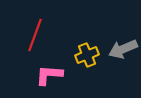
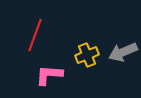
gray arrow: moved 3 px down
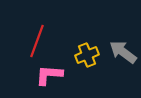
red line: moved 2 px right, 6 px down
gray arrow: rotated 60 degrees clockwise
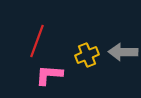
gray arrow: rotated 36 degrees counterclockwise
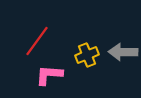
red line: rotated 16 degrees clockwise
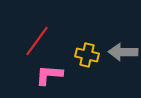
yellow cross: rotated 35 degrees clockwise
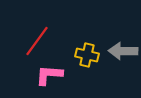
gray arrow: moved 1 px up
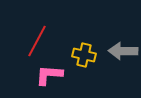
red line: rotated 8 degrees counterclockwise
yellow cross: moved 3 px left
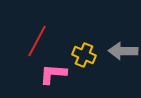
yellow cross: rotated 10 degrees clockwise
pink L-shape: moved 4 px right, 1 px up
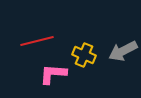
red line: rotated 48 degrees clockwise
gray arrow: rotated 28 degrees counterclockwise
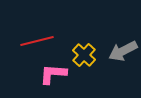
yellow cross: rotated 20 degrees clockwise
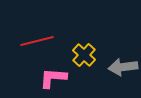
gray arrow: moved 16 px down; rotated 20 degrees clockwise
pink L-shape: moved 4 px down
